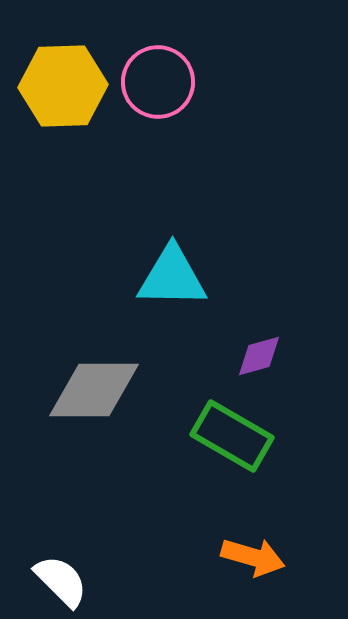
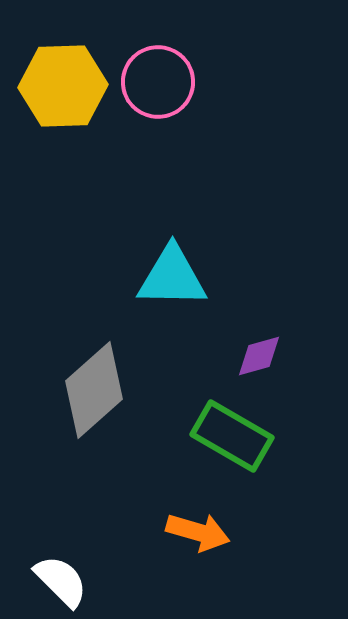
gray diamond: rotated 42 degrees counterclockwise
orange arrow: moved 55 px left, 25 px up
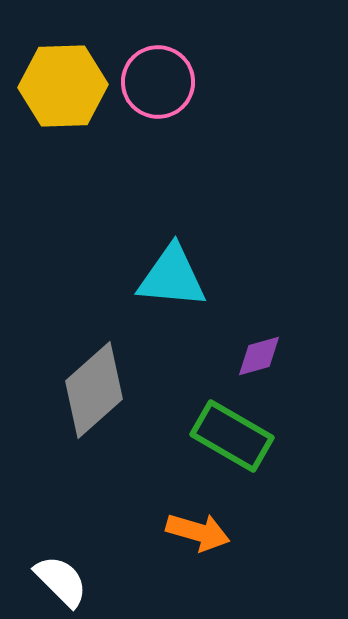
cyan triangle: rotated 4 degrees clockwise
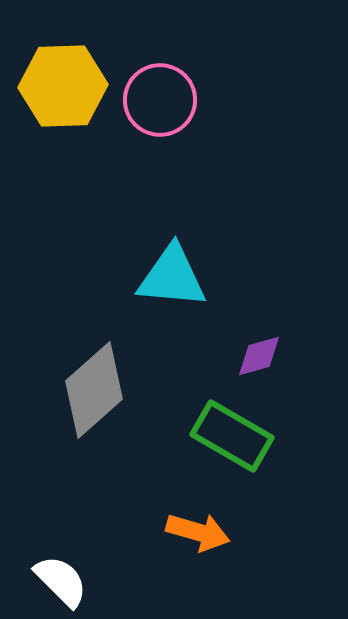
pink circle: moved 2 px right, 18 px down
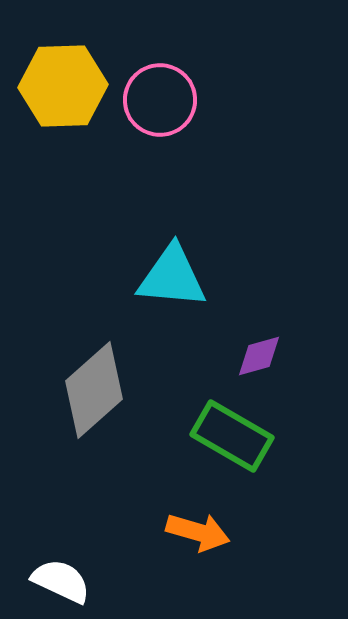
white semicircle: rotated 20 degrees counterclockwise
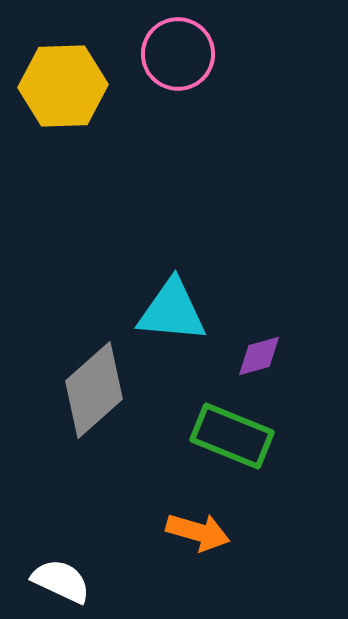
pink circle: moved 18 px right, 46 px up
cyan triangle: moved 34 px down
green rectangle: rotated 8 degrees counterclockwise
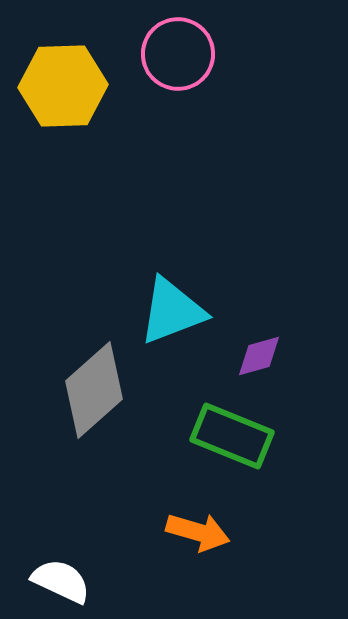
cyan triangle: rotated 26 degrees counterclockwise
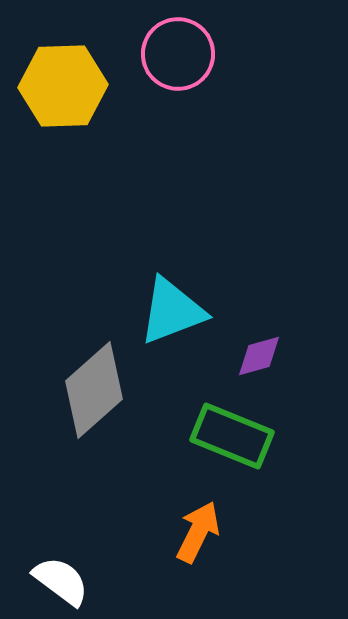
orange arrow: rotated 80 degrees counterclockwise
white semicircle: rotated 12 degrees clockwise
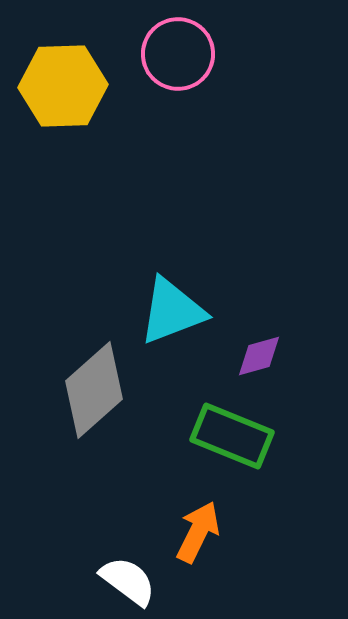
white semicircle: moved 67 px right
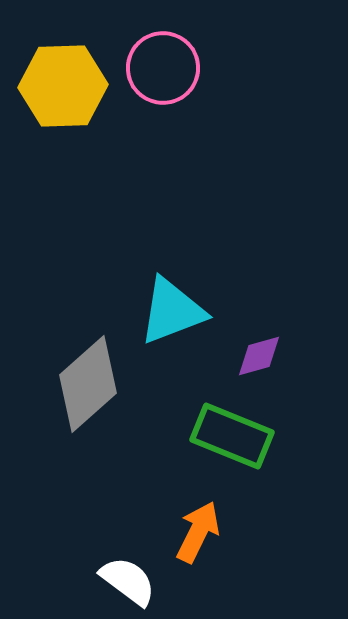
pink circle: moved 15 px left, 14 px down
gray diamond: moved 6 px left, 6 px up
